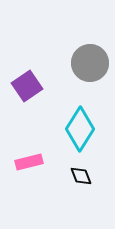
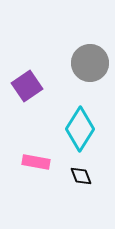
pink rectangle: moved 7 px right; rotated 24 degrees clockwise
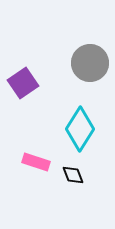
purple square: moved 4 px left, 3 px up
pink rectangle: rotated 8 degrees clockwise
black diamond: moved 8 px left, 1 px up
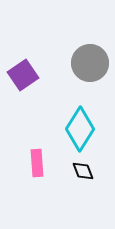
purple square: moved 8 px up
pink rectangle: moved 1 px right, 1 px down; rotated 68 degrees clockwise
black diamond: moved 10 px right, 4 px up
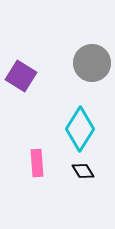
gray circle: moved 2 px right
purple square: moved 2 px left, 1 px down; rotated 24 degrees counterclockwise
black diamond: rotated 10 degrees counterclockwise
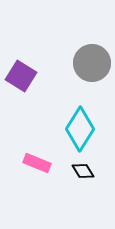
pink rectangle: rotated 64 degrees counterclockwise
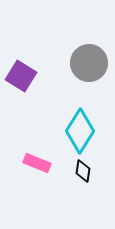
gray circle: moved 3 px left
cyan diamond: moved 2 px down
black diamond: rotated 40 degrees clockwise
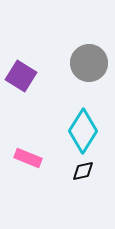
cyan diamond: moved 3 px right
pink rectangle: moved 9 px left, 5 px up
black diamond: rotated 70 degrees clockwise
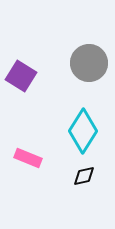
black diamond: moved 1 px right, 5 px down
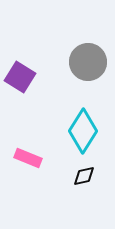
gray circle: moved 1 px left, 1 px up
purple square: moved 1 px left, 1 px down
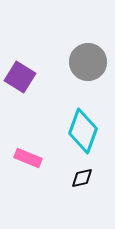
cyan diamond: rotated 12 degrees counterclockwise
black diamond: moved 2 px left, 2 px down
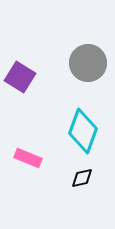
gray circle: moved 1 px down
